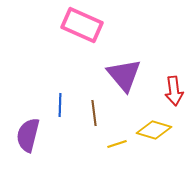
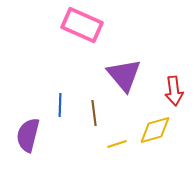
yellow diamond: moved 1 px right; rotated 32 degrees counterclockwise
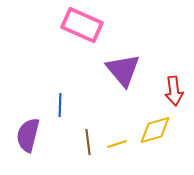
purple triangle: moved 1 px left, 5 px up
brown line: moved 6 px left, 29 px down
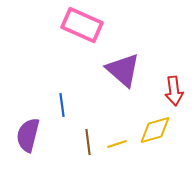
purple triangle: rotated 9 degrees counterclockwise
blue line: moved 2 px right; rotated 10 degrees counterclockwise
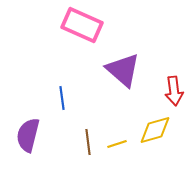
blue line: moved 7 px up
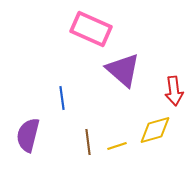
pink rectangle: moved 9 px right, 4 px down
yellow line: moved 2 px down
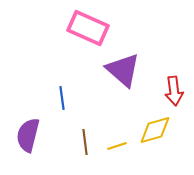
pink rectangle: moved 3 px left, 1 px up
brown line: moved 3 px left
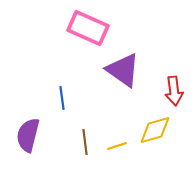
purple triangle: rotated 6 degrees counterclockwise
